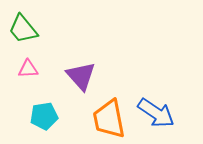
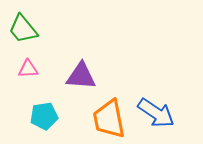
purple triangle: rotated 44 degrees counterclockwise
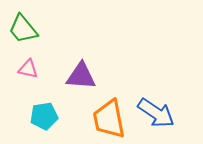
pink triangle: rotated 15 degrees clockwise
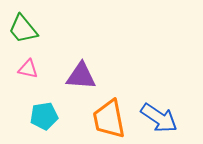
blue arrow: moved 3 px right, 5 px down
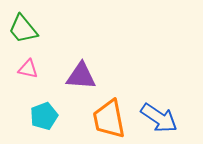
cyan pentagon: rotated 12 degrees counterclockwise
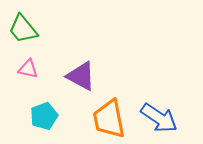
purple triangle: rotated 24 degrees clockwise
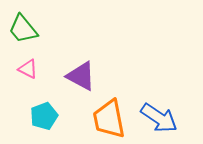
pink triangle: rotated 15 degrees clockwise
